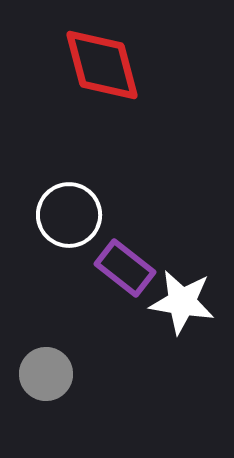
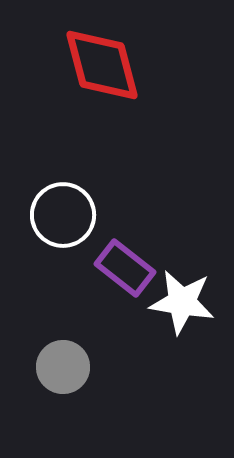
white circle: moved 6 px left
gray circle: moved 17 px right, 7 px up
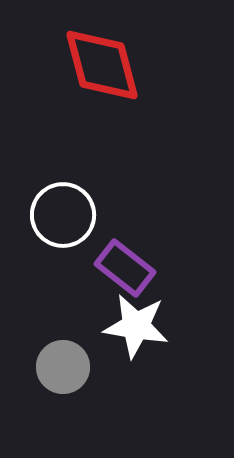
white star: moved 46 px left, 24 px down
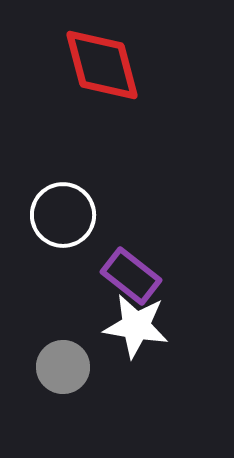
purple rectangle: moved 6 px right, 8 px down
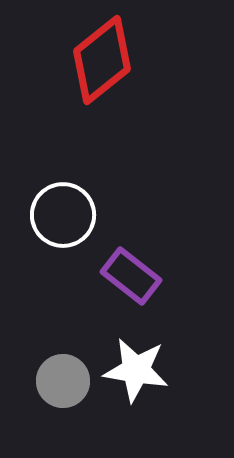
red diamond: moved 5 px up; rotated 66 degrees clockwise
white star: moved 44 px down
gray circle: moved 14 px down
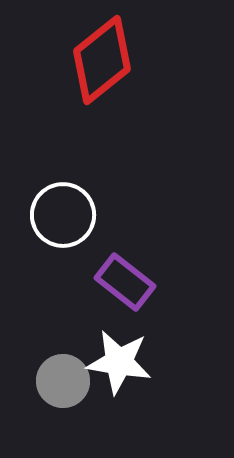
purple rectangle: moved 6 px left, 6 px down
white star: moved 17 px left, 8 px up
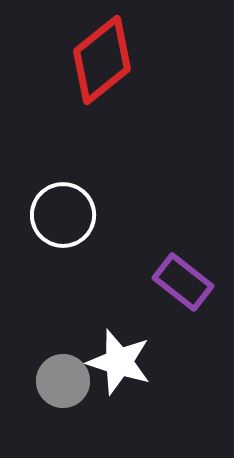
purple rectangle: moved 58 px right
white star: rotated 8 degrees clockwise
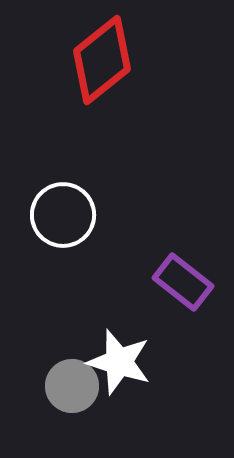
gray circle: moved 9 px right, 5 px down
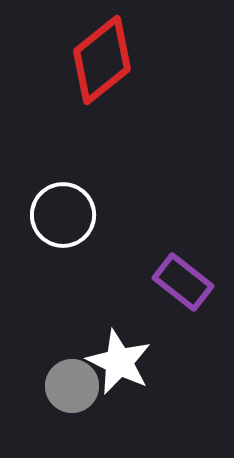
white star: rotated 8 degrees clockwise
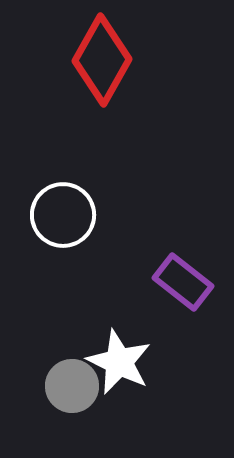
red diamond: rotated 22 degrees counterclockwise
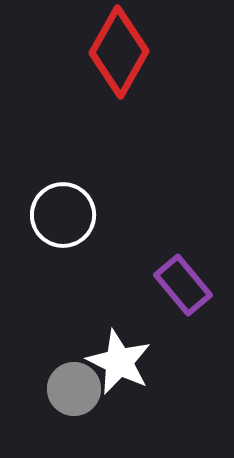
red diamond: moved 17 px right, 8 px up
purple rectangle: moved 3 px down; rotated 12 degrees clockwise
gray circle: moved 2 px right, 3 px down
